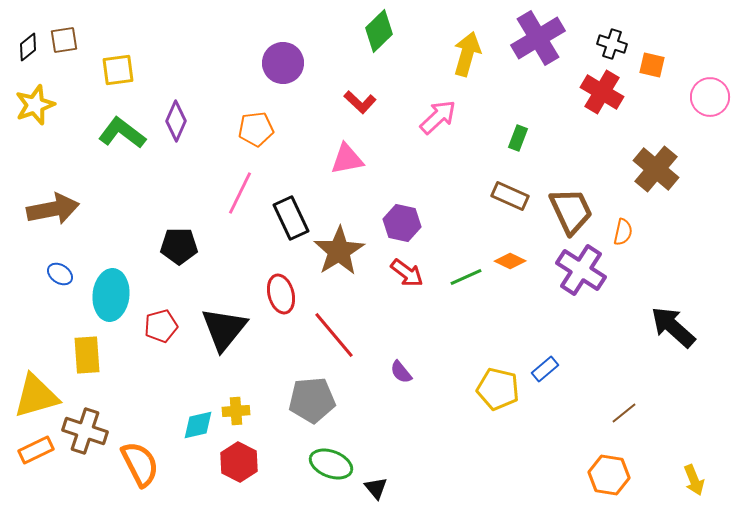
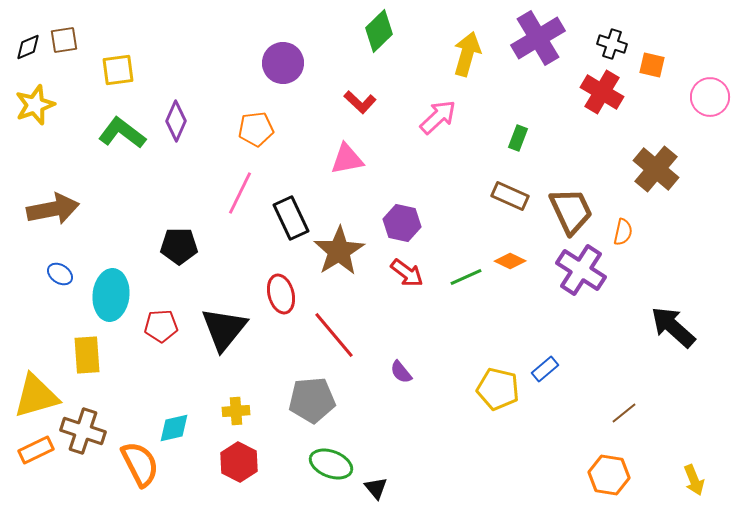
black diamond at (28, 47): rotated 16 degrees clockwise
red pentagon at (161, 326): rotated 12 degrees clockwise
cyan diamond at (198, 425): moved 24 px left, 3 px down
brown cross at (85, 431): moved 2 px left
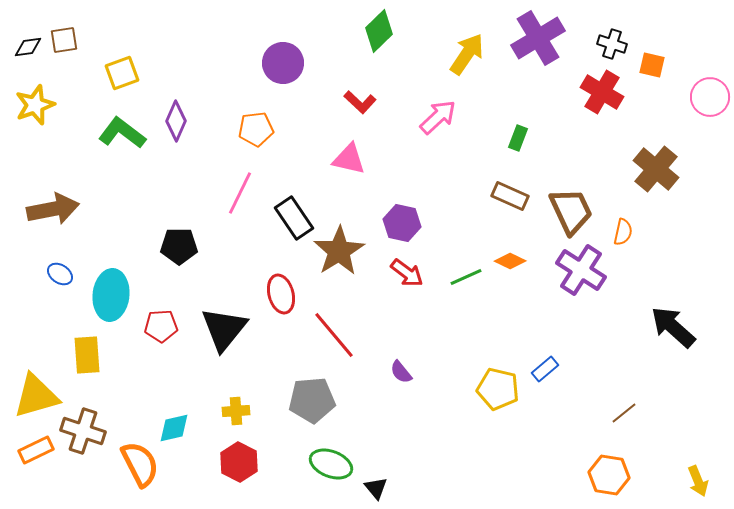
black diamond at (28, 47): rotated 16 degrees clockwise
yellow arrow at (467, 54): rotated 18 degrees clockwise
yellow square at (118, 70): moved 4 px right, 3 px down; rotated 12 degrees counterclockwise
pink triangle at (347, 159): moved 2 px right; rotated 24 degrees clockwise
black rectangle at (291, 218): moved 3 px right; rotated 9 degrees counterclockwise
yellow arrow at (694, 480): moved 4 px right, 1 px down
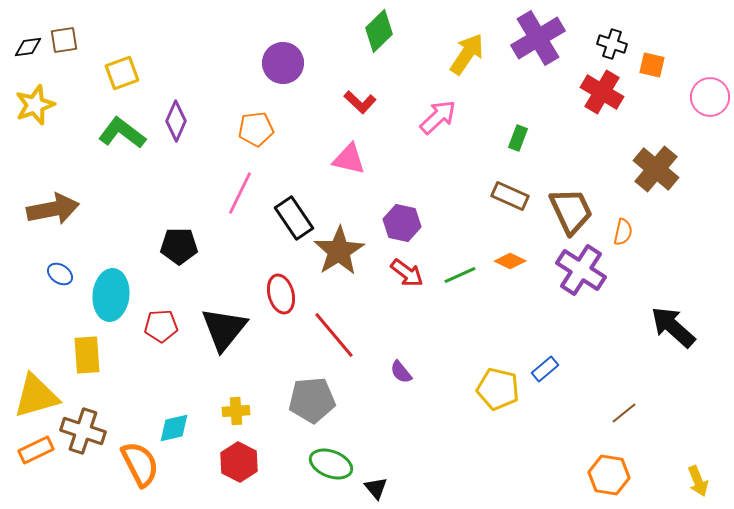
green line at (466, 277): moved 6 px left, 2 px up
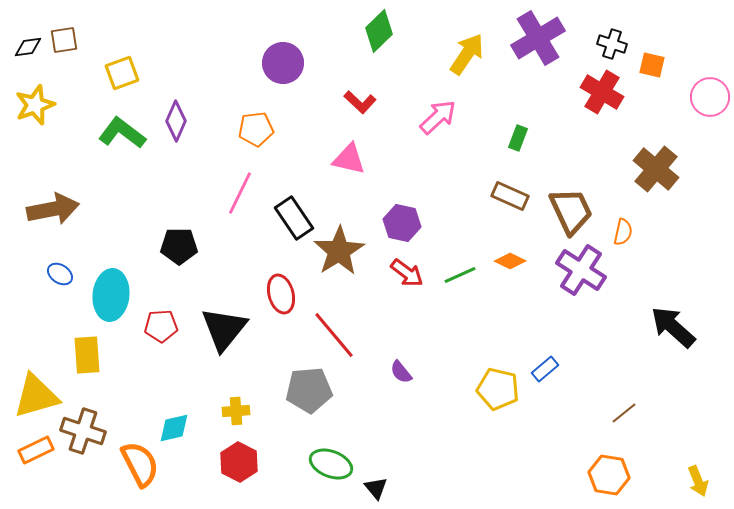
gray pentagon at (312, 400): moved 3 px left, 10 px up
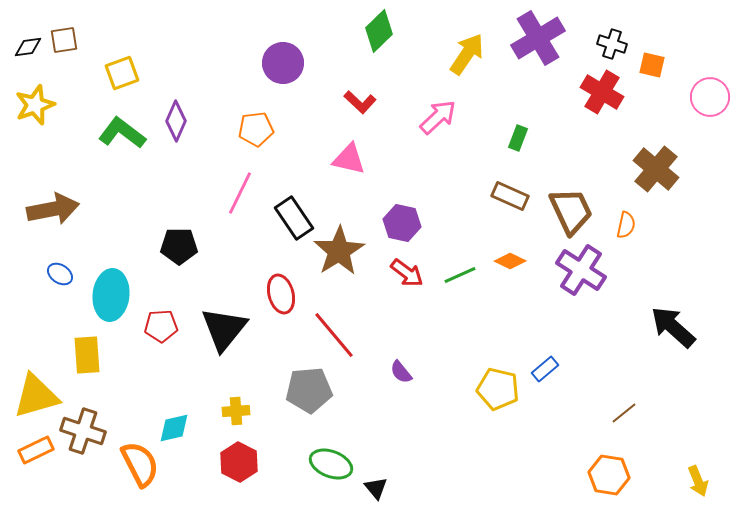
orange semicircle at (623, 232): moved 3 px right, 7 px up
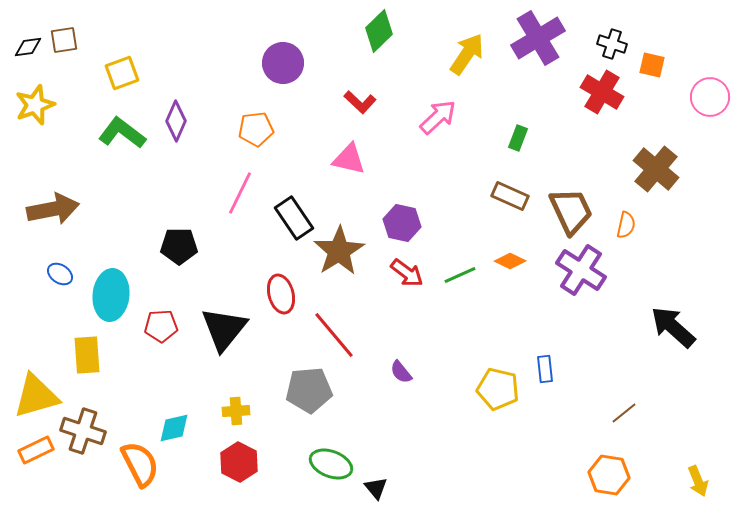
blue rectangle at (545, 369): rotated 56 degrees counterclockwise
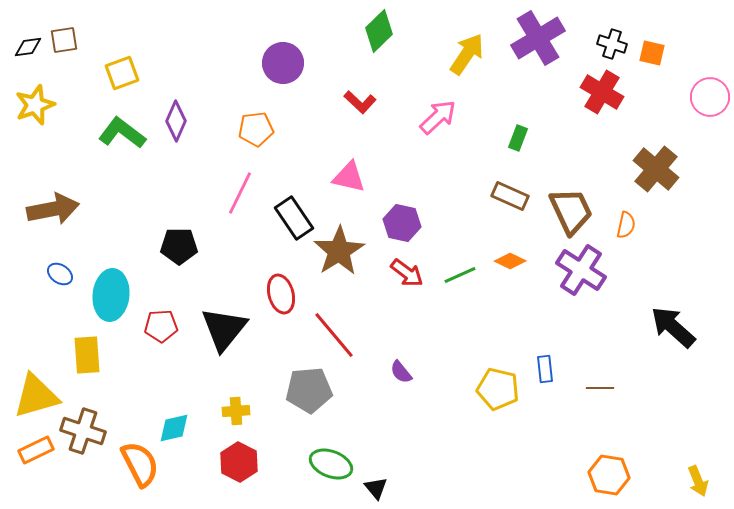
orange square at (652, 65): moved 12 px up
pink triangle at (349, 159): moved 18 px down
brown line at (624, 413): moved 24 px left, 25 px up; rotated 40 degrees clockwise
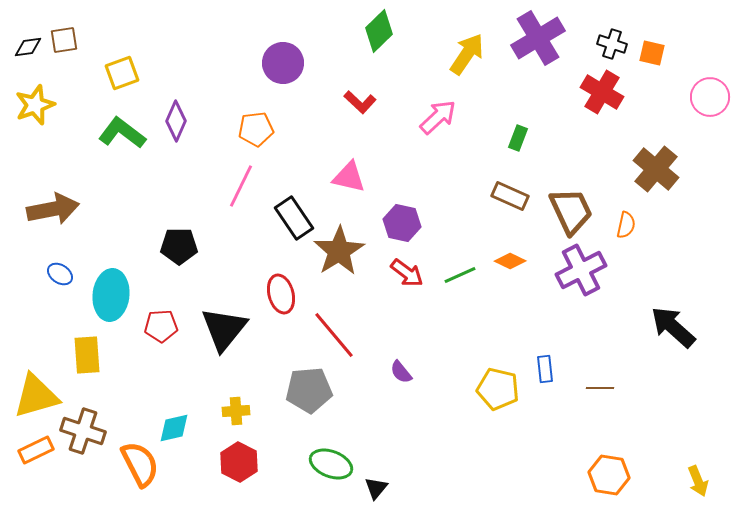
pink line at (240, 193): moved 1 px right, 7 px up
purple cross at (581, 270): rotated 30 degrees clockwise
black triangle at (376, 488): rotated 20 degrees clockwise
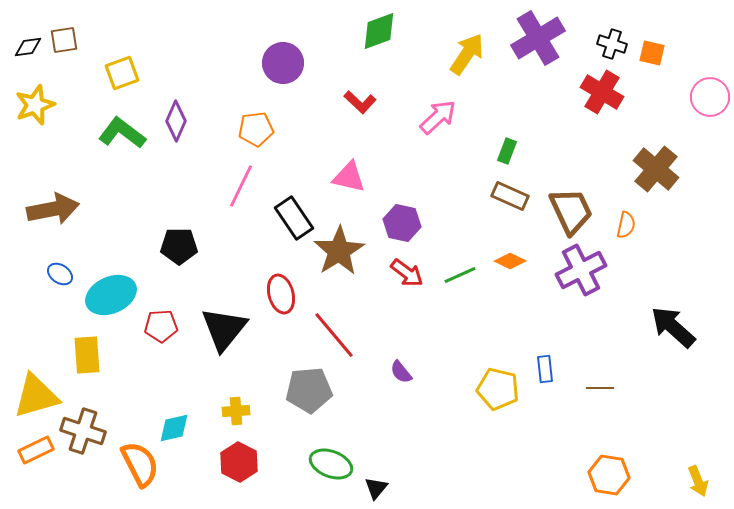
green diamond at (379, 31): rotated 24 degrees clockwise
green rectangle at (518, 138): moved 11 px left, 13 px down
cyan ellipse at (111, 295): rotated 60 degrees clockwise
